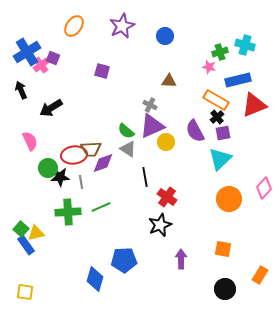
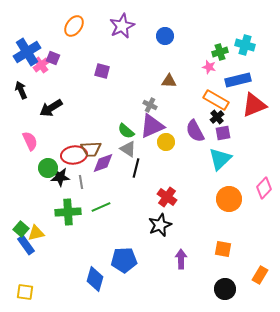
black line at (145, 177): moved 9 px left, 9 px up; rotated 24 degrees clockwise
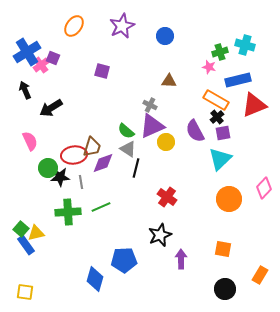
black arrow at (21, 90): moved 4 px right
brown trapezoid at (91, 149): moved 1 px right, 2 px up; rotated 70 degrees counterclockwise
black star at (160, 225): moved 10 px down
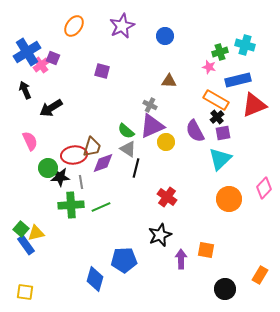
green cross at (68, 212): moved 3 px right, 7 px up
orange square at (223, 249): moved 17 px left, 1 px down
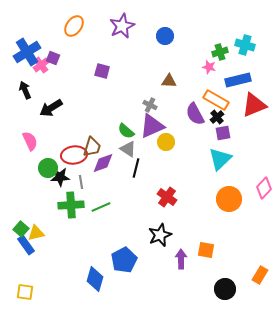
purple semicircle at (195, 131): moved 17 px up
blue pentagon at (124, 260): rotated 25 degrees counterclockwise
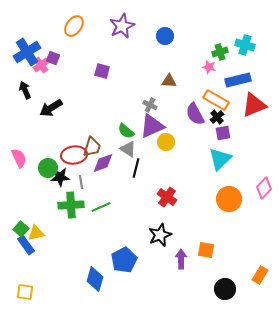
pink semicircle at (30, 141): moved 11 px left, 17 px down
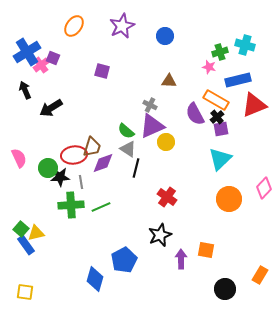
purple square at (223, 133): moved 2 px left, 4 px up
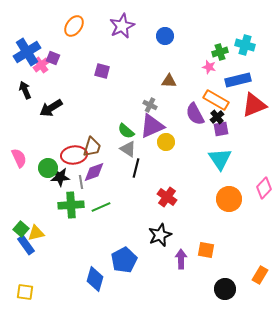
cyan triangle at (220, 159): rotated 20 degrees counterclockwise
purple diamond at (103, 163): moved 9 px left, 9 px down
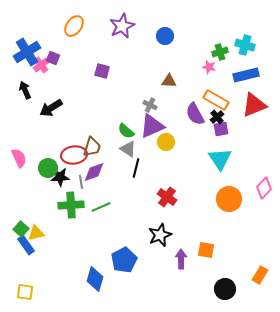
blue rectangle at (238, 80): moved 8 px right, 5 px up
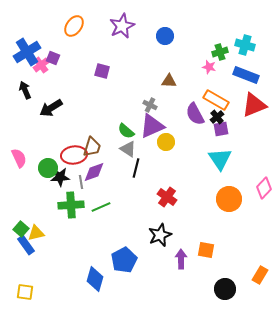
blue rectangle at (246, 75): rotated 35 degrees clockwise
